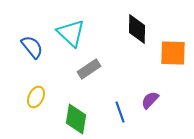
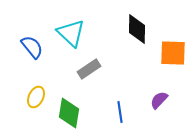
purple semicircle: moved 9 px right
blue line: rotated 10 degrees clockwise
green diamond: moved 7 px left, 6 px up
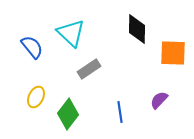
green diamond: moved 1 px left, 1 px down; rotated 28 degrees clockwise
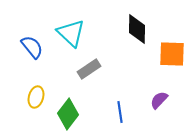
orange square: moved 1 px left, 1 px down
yellow ellipse: rotated 10 degrees counterclockwise
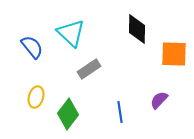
orange square: moved 2 px right
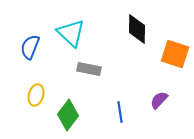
blue semicircle: moved 2 px left; rotated 120 degrees counterclockwise
orange square: moved 1 px right; rotated 16 degrees clockwise
gray rectangle: rotated 45 degrees clockwise
yellow ellipse: moved 2 px up
green diamond: moved 1 px down
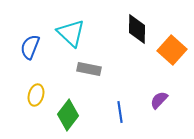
orange square: moved 3 px left, 4 px up; rotated 24 degrees clockwise
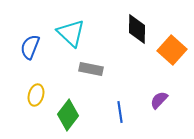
gray rectangle: moved 2 px right
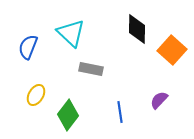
blue semicircle: moved 2 px left
yellow ellipse: rotated 15 degrees clockwise
